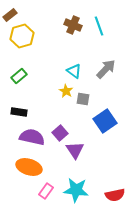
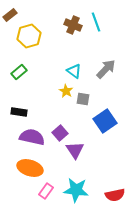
cyan line: moved 3 px left, 4 px up
yellow hexagon: moved 7 px right
green rectangle: moved 4 px up
orange ellipse: moved 1 px right, 1 px down
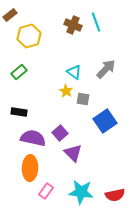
cyan triangle: moved 1 px down
purple semicircle: moved 1 px right, 1 px down
purple triangle: moved 2 px left, 3 px down; rotated 12 degrees counterclockwise
orange ellipse: rotated 75 degrees clockwise
cyan star: moved 5 px right, 2 px down
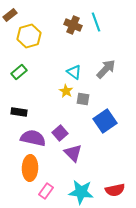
red semicircle: moved 5 px up
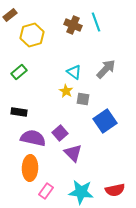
yellow hexagon: moved 3 px right, 1 px up
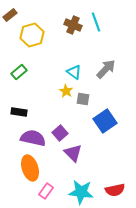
orange ellipse: rotated 20 degrees counterclockwise
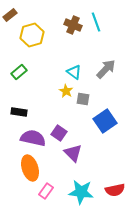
purple square: moved 1 px left; rotated 14 degrees counterclockwise
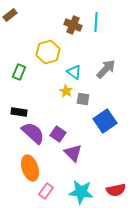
cyan line: rotated 24 degrees clockwise
yellow hexagon: moved 16 px right, 17 px down
green rectangle: rotated 28 degrees counterclockwise
purple square: moved 1 px left, 1 px down
purple semicircle: moved 5 px up; rotated 30 degrees clockwise
red semicircle: moved 1 px right
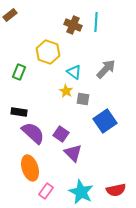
yellow hexagon: rotated 25 degrees counterclockwise
purple square: moved 3 px right
cyan star: rotated 20 degrees clockwise
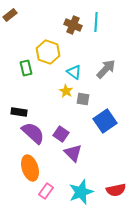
green rectangle: moved 7 px right, 4 px up; rotated 35 degrees counterclockwise
cyan star: rotated 25 degrees clockwise
